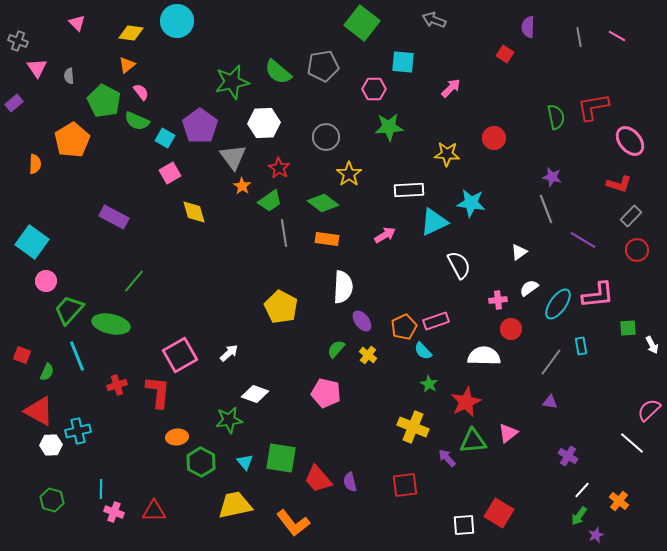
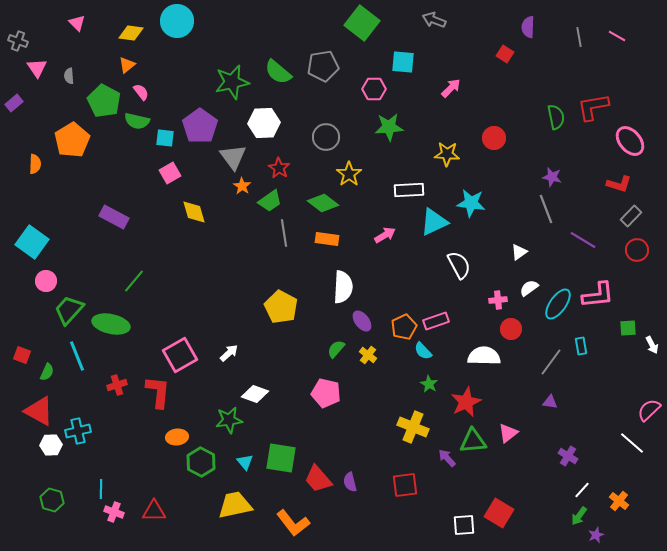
green semicircle at (137, 121): rotated 10 degrees counterclockwise
cyan square at (165, 138): rotated 24 degrees counterclockwise
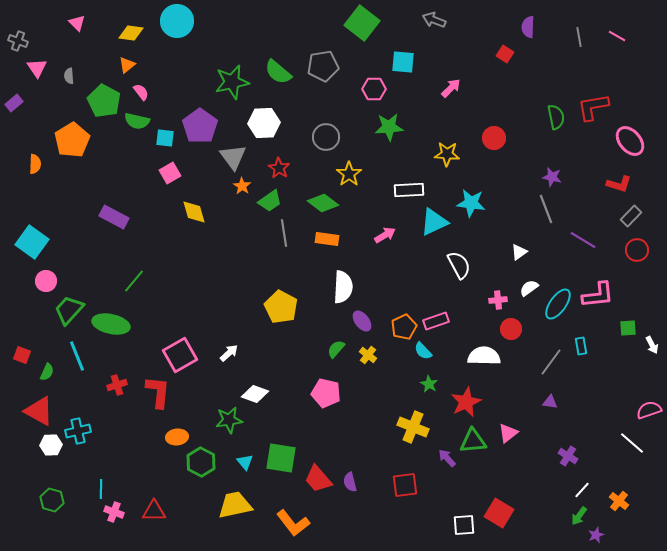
pink semicircle at (649, 410): rotated 25 degrees clockwise
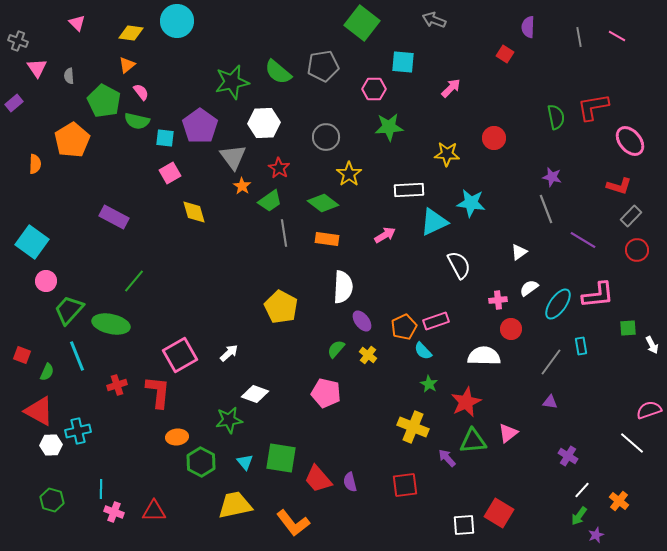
red L-shape at (619, 184): moved 2 px down
